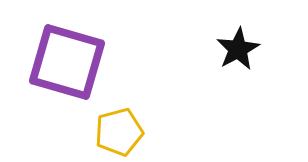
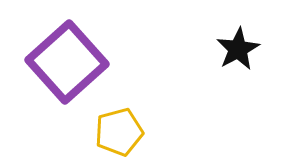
purple square: rotated 32 degrees clockwise
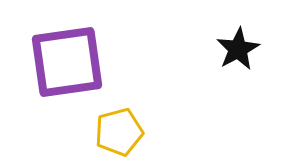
purple square: rotated 34 degrees clockwise
